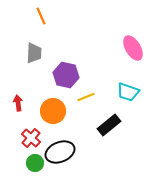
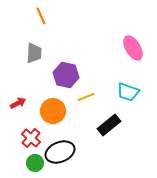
red arrow: rotated 70 degrees clockwise
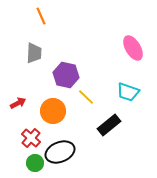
yellow line: rotated 66 degrees clockwise
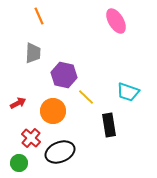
orange line: moved 2 px left
pink ellipse: moved 17 px left, 27 px up
gray trapezoid: moved 1 px left
purple hexagon: moved 2 px left
black rectangle: rotated 60 degrees counterclockwise
green circle: moved 16 px left
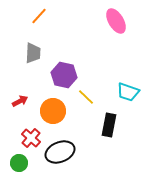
orange line: rotated 66 degrees clockwise
red arrow: moved 2 px right, 2 px up
black rectangle: rotated 20 degrees clockwise
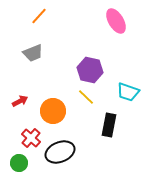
gray trapezoid: rotated 65 degrees clockwise
purple hexagon: moved 26 px right, 5 px up
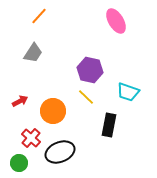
gray trapezoid: rotated 35 degrees counterclockwise
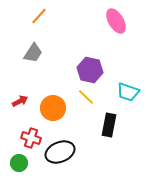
orange circle: moved 3 px up
red cross: rotated 24 degrees counterclockwise
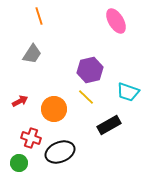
orange line: rotated 60 degrees counterclockwise
gray trapezoid: moved 1 px left, 1 px down
purple hexagon: rotated 25 degrees counterclockwise
orange circle: moved 1 px right, 1 px down
black rectangle: rotated 50 degrees clockwise
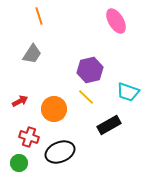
red cross: moved 2 px left, 1 px up
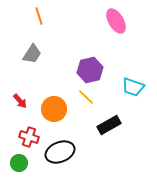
cyan trapezoid: moved 5 px right, 5 px up
red arrow: rotated 77 degrees clockwise
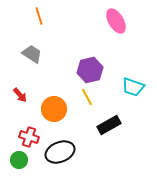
gray trapezoid: rotated 90 degrees counterclockwise
yellow line: moved 1 px right; rotated 18 degrees clockwise
red arrow: moved 6 px up
green circle: moved 3 px up
